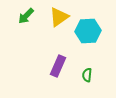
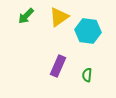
cyan hexagon: rotated 10 degrees clockwise
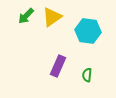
yellow triangle: moved 7 px left
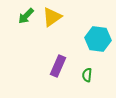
cyan hexagon: moved 10 px right, 8 px down
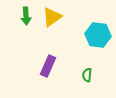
green arrow: rotated 48 degrees counterclockwise
cyan hexagon: moved 4 px up
purple rectangle: moved 10 px left
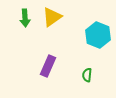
green arrow: moved 1 px left, 2 px down
cyan hexagon: rotated 15 degrees clockwise
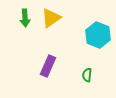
yellow triangle: moved 1 px left, 1 px down
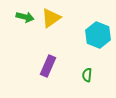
green arrow: moved 1 px up; rotated 72 degrees counterclockwise
